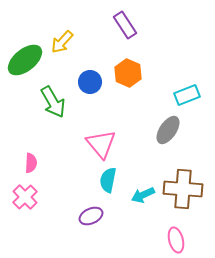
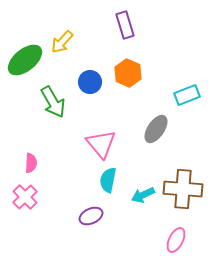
purple rectangle: rotated 16 degrees clockwise
gray ellipse: moved 12 px left, 1 px up
pink ellipse: rotated 40 degrees clockwise
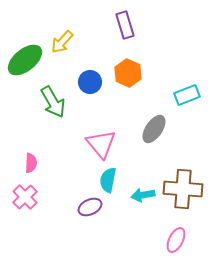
gray ellipse: moved 2 px left
cyan arrow: rotated 15 degrees clockwise
purple ellipse: moved 1 px left, 9 px up
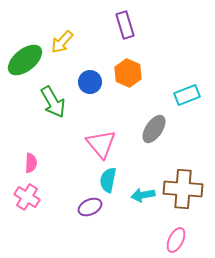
pink cross: moved 2 px right; rotated 15 degrees counterclockwise
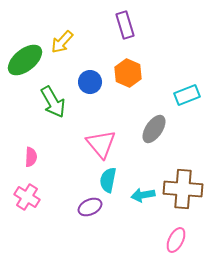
pink semicircle: moved 6 px up
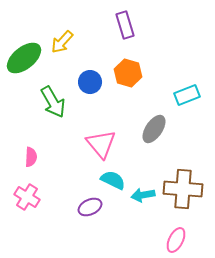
green ellipse: moved 1 px left, 2 px up
orange hexagon: rotated 8 degrees counterclockwise
cyan semicircle: moved 5 px right; rotated 105 degrees clockwise
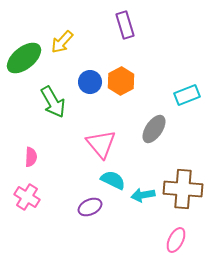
orange hexagon: moved 7 px left, 8 px down; rotated 16 degrees clockwise
